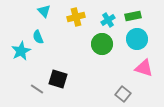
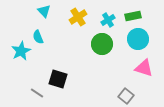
yellow cross: moved 2 px right; rotated 18 degrees counterclockwise
cyan circle: moved 1 px right
gray line: moved 4 px down
gray square: moved 3 px right, 2 px down
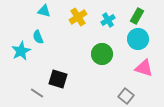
cyan triangle: rotated 32 degrees counterclockwise
green rectangle: moved 4 px right; rotated 49 degrees counterclockwise
green circle: moved 10 px down
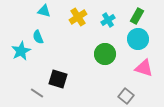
green circle: moved 3 px right
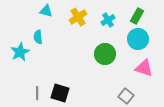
cyan triangle: moved 2 px right
cyan semicircle: rotated 16 degrees clockwise
cyan star: moved 1 px left, 1 px down
black square: moved 2 px right, 14 px down
gray line: rotated 56 degrees clockwise
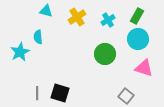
yellow cross: moved 1 px left
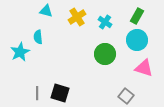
cyan cross: moved 3 px left, 2 px down; rotated 24 degrees counterclockwise
cyan circle: moved 1 px left, 1 px down
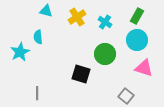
black square: moved 21 px right, 19 px up
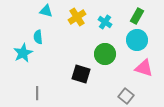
cyan star: moved 3 px right, 1 px down
